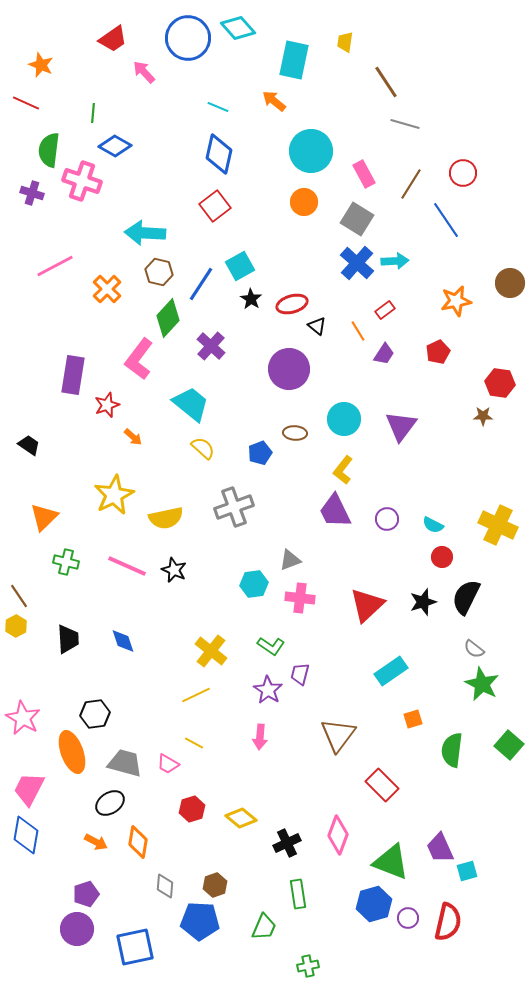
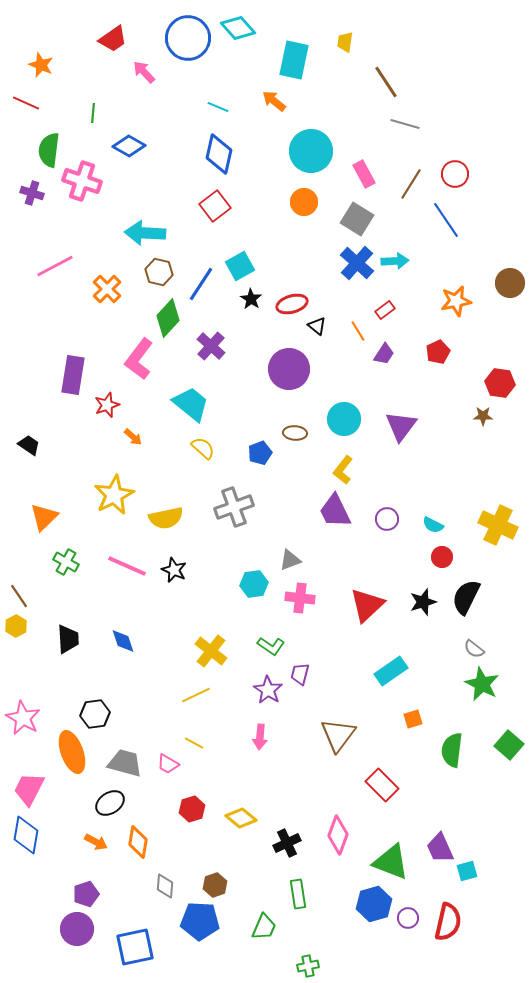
blue diamond at (115, 146): moved 14 px right
red circle at (463, 173): moved 8 px left, 1 px down
green cross at (66, 562): rotated 15 degrees clockwise
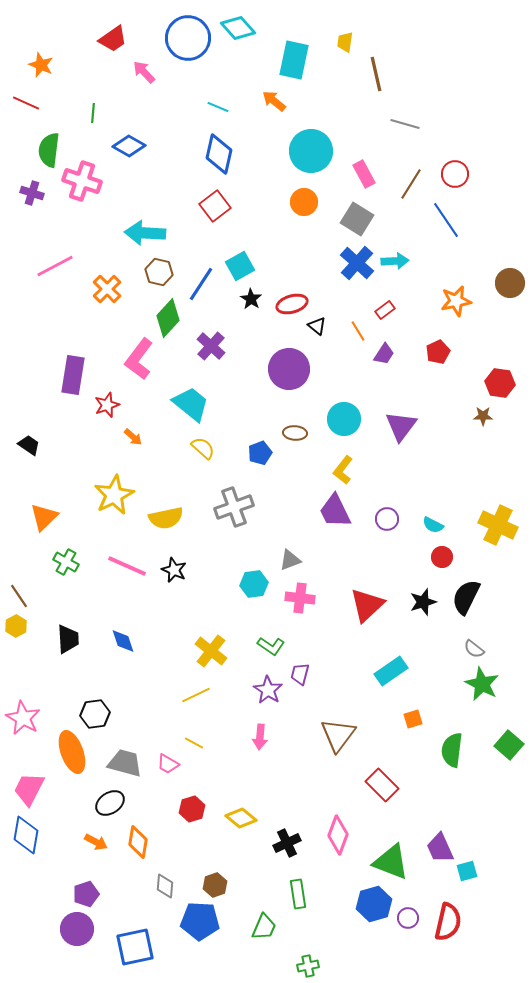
brown line at (386, 82): moved 10 px left, 8 px up; rotated 20 degrees clockwise
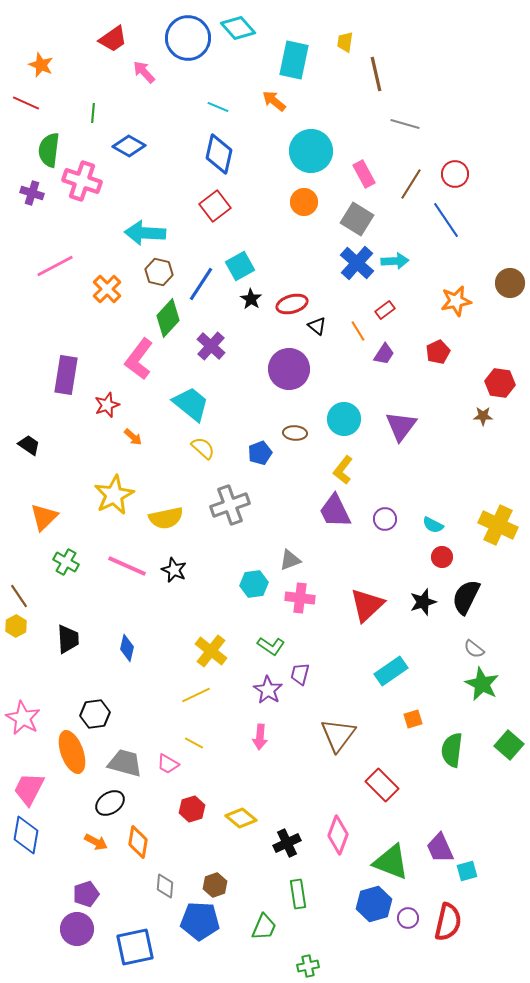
purple rectangle at (73, 375): moved 7 px left
gray cross at (234, 507): moved 4 px left, 2 px up
purple circle at (387, 519): moved 2 px left
blue diamond at (123, 641): moved 4 px right, 7 px down; rotated 32 degrees clockwise
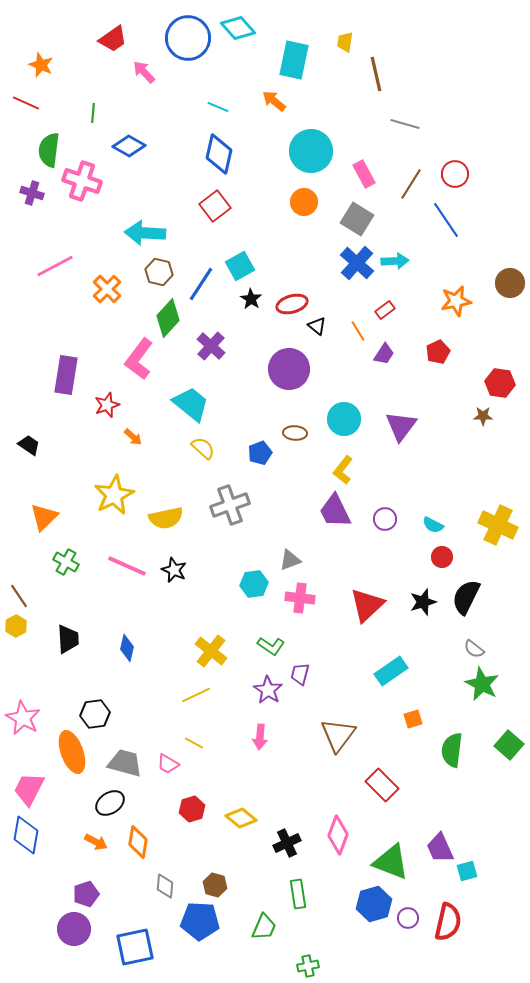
brown hexagon at (215, 885): rotated 25 degrees counterclockwise
purple circle at (77, 929): moved 3 px left
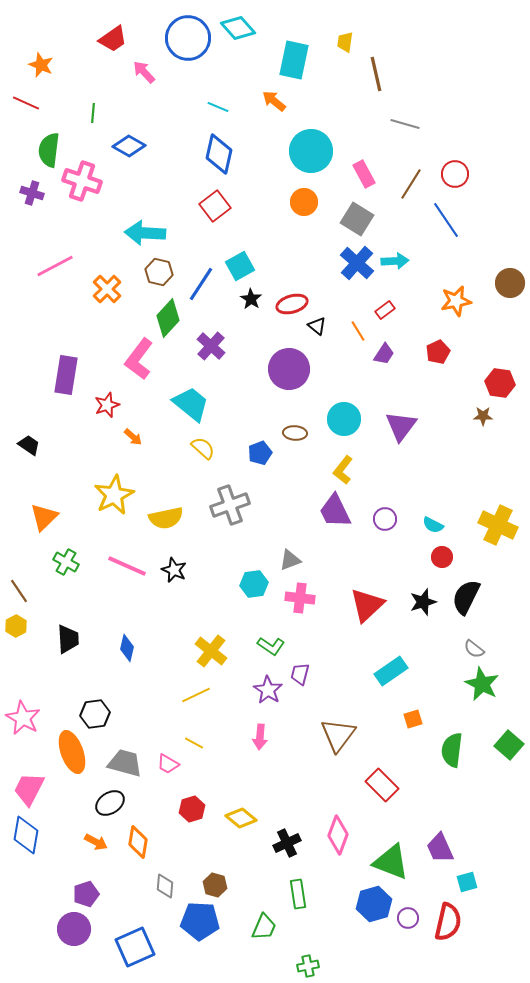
brown line at (19, 596): moved 5 px up
cyan square at (467, 871): moved 11 px down
blue square at (135, 947): rotated 12 degrees counterclockwise
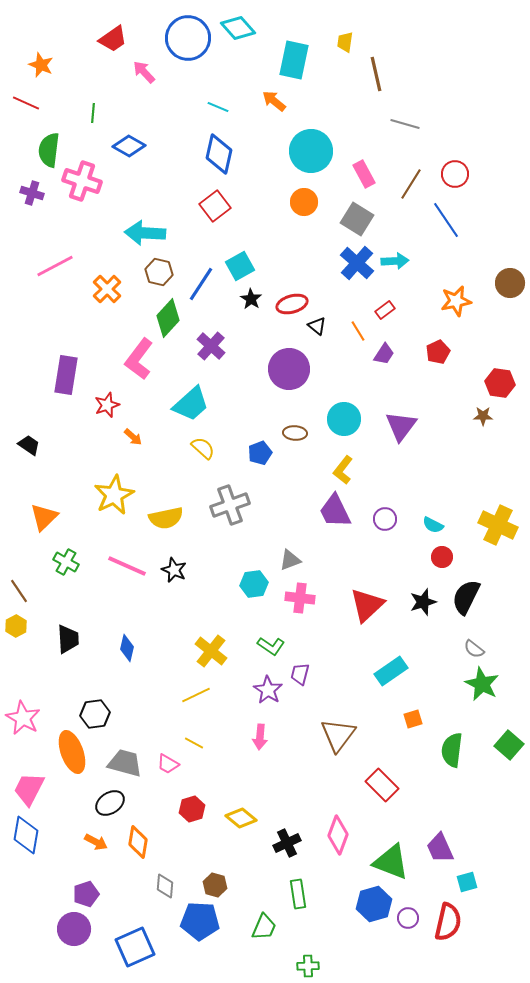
cyan trapezoid at (191, 404): rotated 99 degrees clockwise
green cross at (308, 966): rotated 10 degrees clockwise
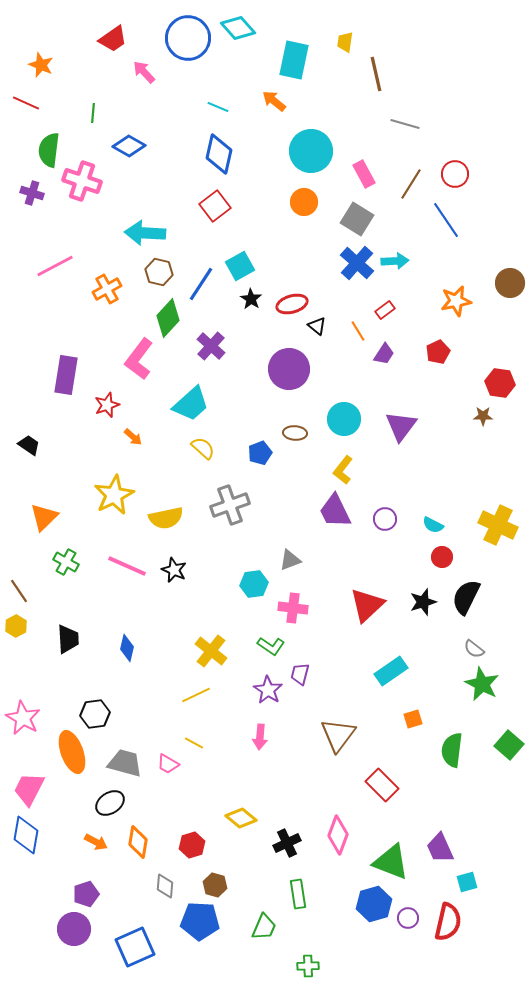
orange cross at (107, 289): rotated 16 degrees clockwise
pink cross at (300, 598): moved 7 px left, 10 px down
red hexagon at (192, 809): moved 36 px down
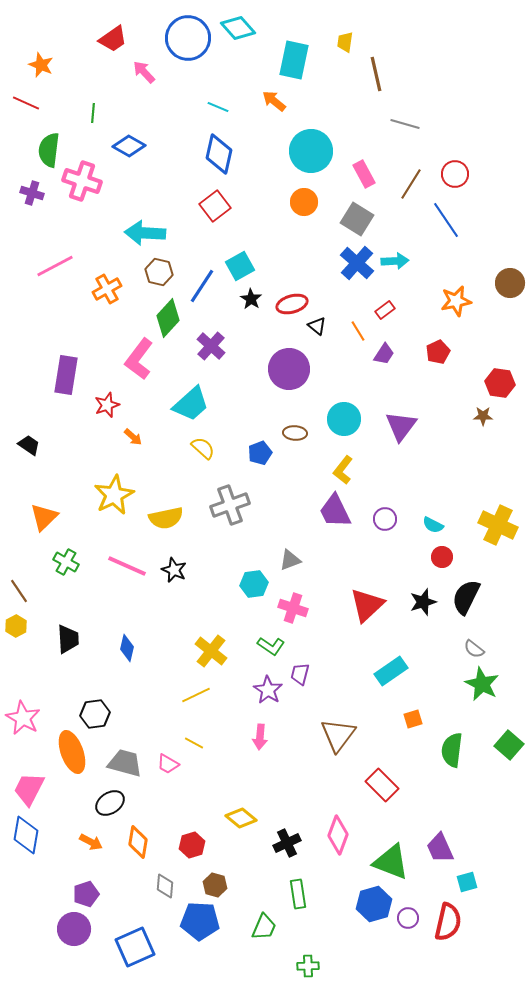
blue line at (201, 284): moved 1 px right, 2 px down
pink cross at (293, 608): rotated 12 degrees clockwise
orange arrow at (96, 842): moved 5 px left
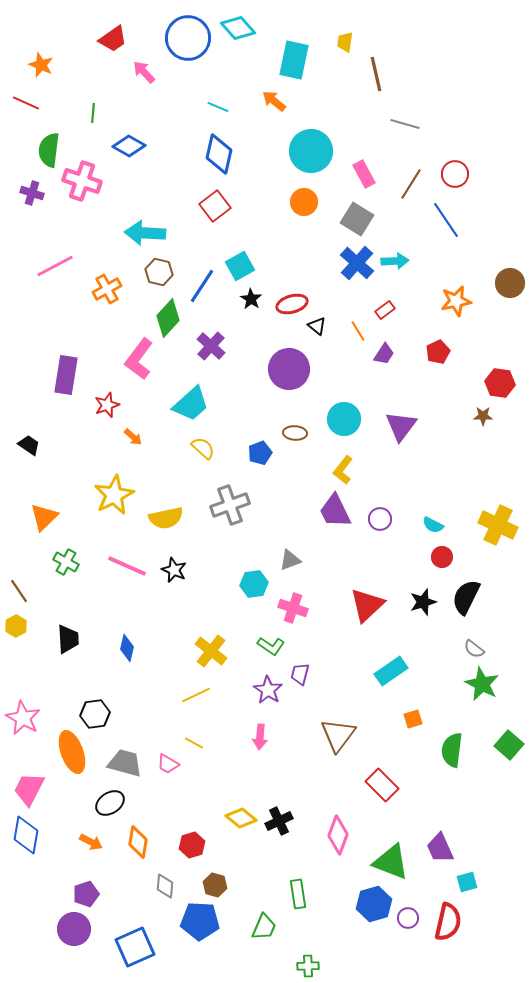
purple circle at (385, 519): moved 5 px left
black cross at (287, 843): moved 8 px left, 22 px up
